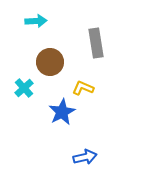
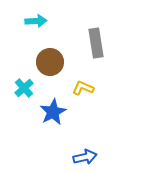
blue star: moved 9 px left
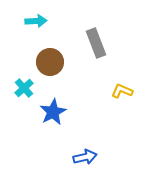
gray rectangle: rotated 12 degrees counterclockwise
yellow L-shape: moved 39 px right, 3 px down
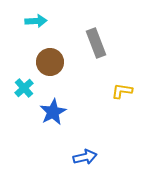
yellow L-shape: rotated 15 degrees counterclockwise
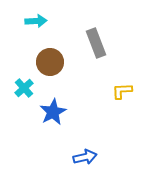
yellow L-shape: rotated 10 degrees counterclockwise
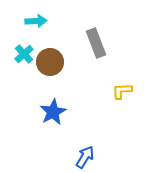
cyan cross: moved 34 px up
blue arrow: rotated 45 degrees counterclockwise
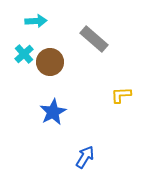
gray rectangle: moved 2 px left, 4 px up; rotated 28 degrees counterclockwise
yellow L-shape: moved 1 px left, 4 px down
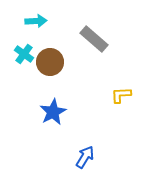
cyan cross: rotated 12 degrees counterclockwise
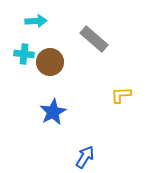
cyan cross: rotated 30 degrees counterclockwise
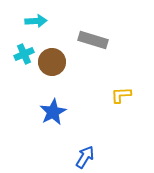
gray rectangle: moved 1 px left, 1 px down; rotated 24 degrees counterclockwise
cyan cross: rotated 30 degrees counterclockwise
brown circle: moved 2 px right
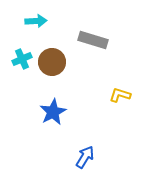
cyan cross: moved 2 px left, 5 px down
yellow L-shape: moved 1 px left; rotated 20 degrees clockwise
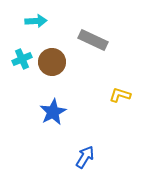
gray rectangle: rotated 8 degrees clockwise
